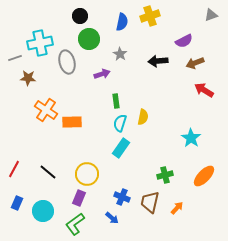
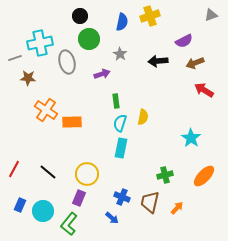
cyan rectangle: rotated 24 degrees counterclockwise
blue rectangle: moved 3 px right, 2 px down
green L-shape: moved 6 px left; rotated 15 degrees counterclockwise
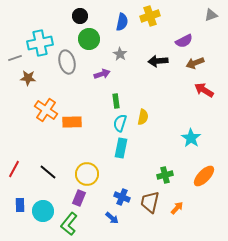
blue rectangle: rotated 24 degrees counterclockwise
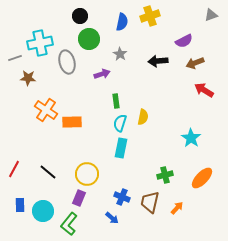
orange ellipse: moved 2 px left, 2 px down
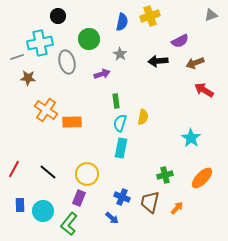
black circle: moved 22 px left
purple semicircle: moved 4 px left
gray line: moved 2 px right, 1 px up
